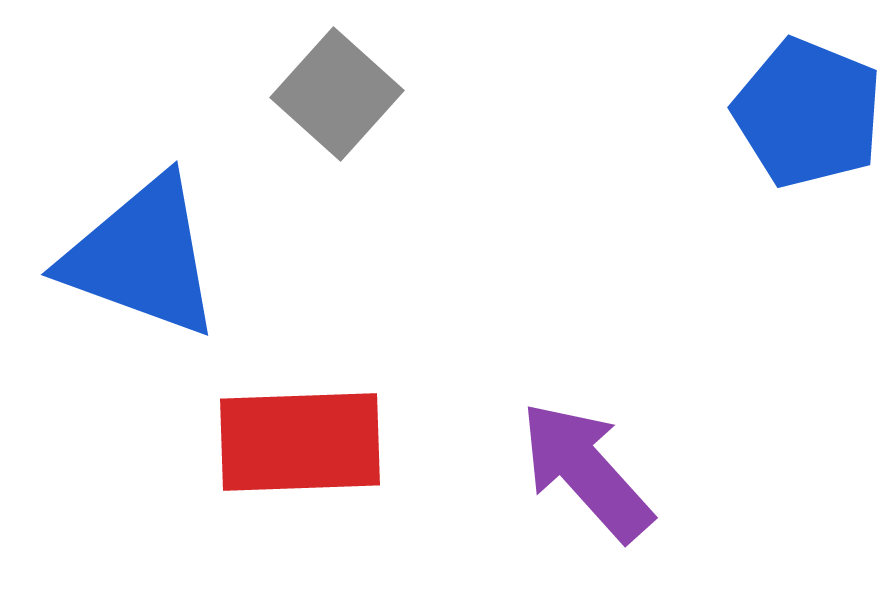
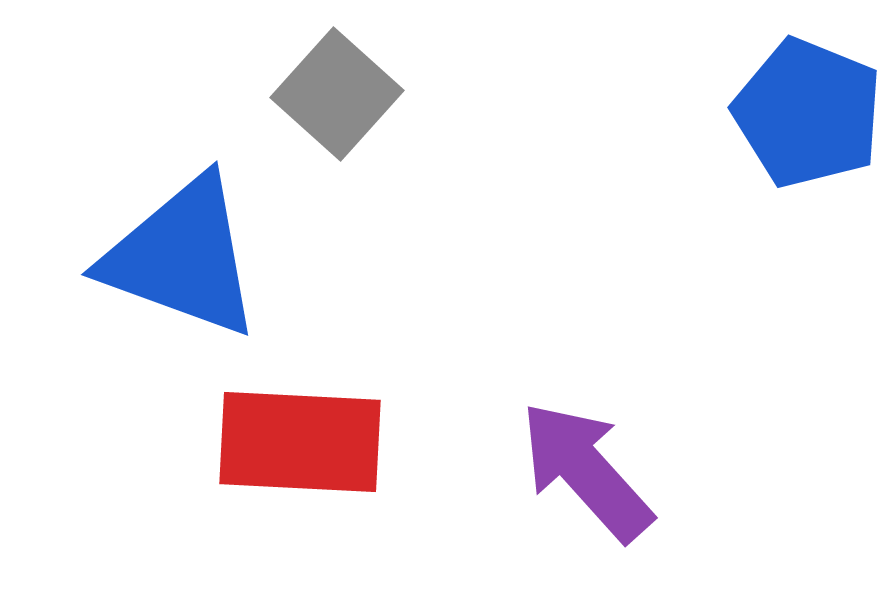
blue triangle: moved 40 px right
red rectangle: rotated 5 degrees clockwise
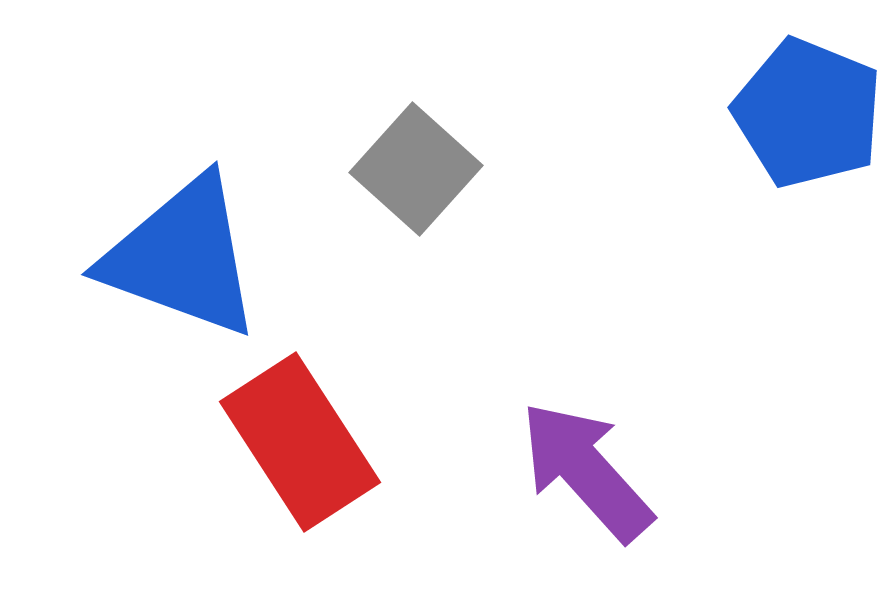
gray square: moved 79 px right, 75 px down
red rectangle: rotated 54 degrees clockwise
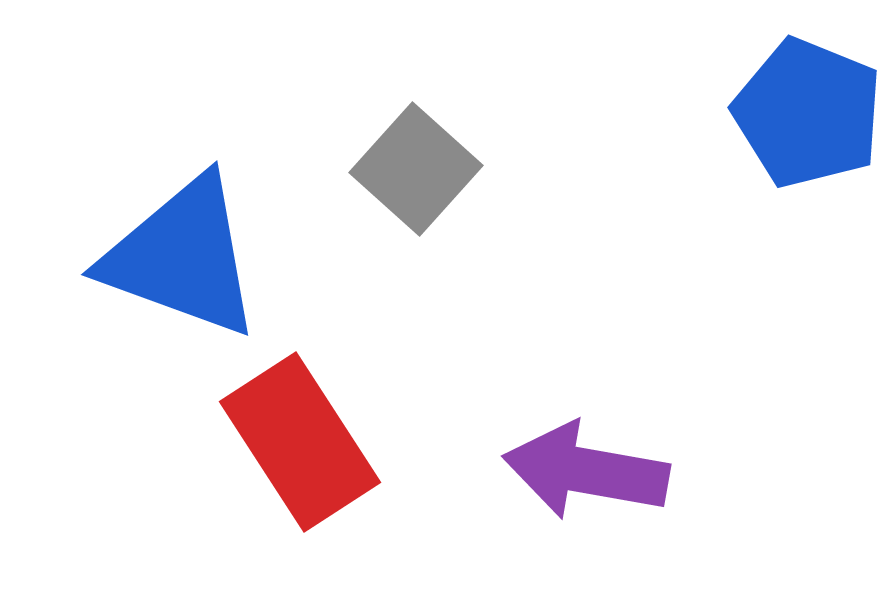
purple arrow: rotated 38 degrees counterclockwise
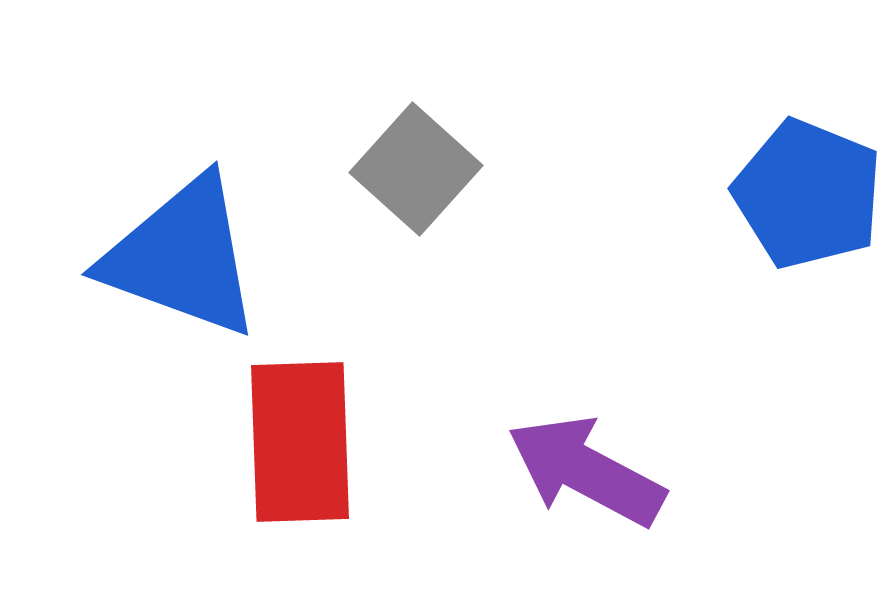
blue pentagon: moved 81 px down
red rectangle: rotated 31 degrees clockwise
purple arrow: rotated 18 degrees clockwise
